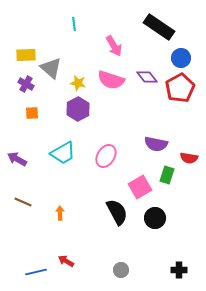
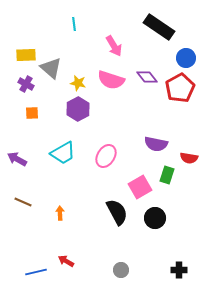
blue circle: moved 5 px right
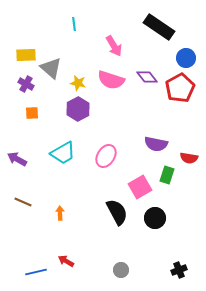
black cross: rotated 21 degrees counterclockwise
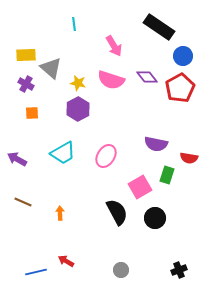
blue circle: moved 3 px left, 2 px up
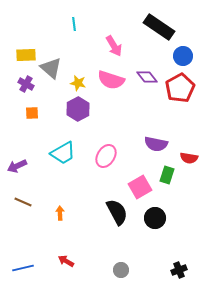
purple arrow: moved 7 px down; rotated 54 degrees counterclockwise
blue line: moved 13 px left, 4 px up
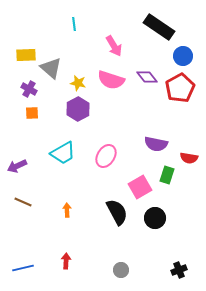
purple cross: moved 3 px right, 5 px down
orange arrow: moved 7 px right, 3 px up
red arrow: rotated 63 degrees clockwise
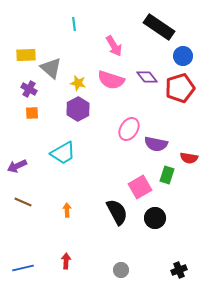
red pentagon: rotated 12 degrees clockwise
pink ellipse: moved 23 px right, 27 px up
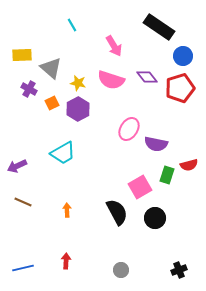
cyan line: moved 2 px left, 1 px down; rotated 24 degrees counterclockwise
yellow rectangle: moved 4 px left
orange square: moved 20 px right, 10 px up; rotated 24 degrees counterclockwise
red semicircle: moved 7 px down; rotated 24 degrees counterclockwise
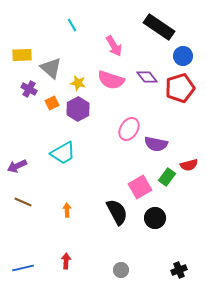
green rectangle: moved 2 px down; rotated 18 degrees clockwise
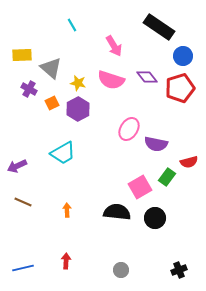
red semicircle: moved 3 px up
black semicircle: rotated 56 degrees counterclockwise
